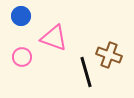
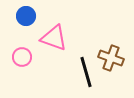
blue circle: moved 5 px right
brown cross: moved 2 px right, 3 px down
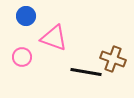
brown cross: moved 2 px right, 1 px down
black line: rotated 64 degrees counterclockwise
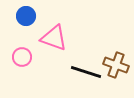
brown cross: moved 3 px right, 6 px down
black line: rotated 8 degrees clockwise
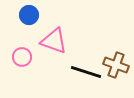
blue circle: moved 3 px right, 1 px up
pink triangle: moved 3 px down
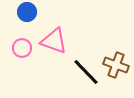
blue circle: moved 2 px left, 3 px up
pink circle: moved 9 px up
black line: rotated 28 degrees clockwise
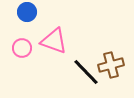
brown cross: moved 5 px left; rotated 35 degrees counterclockwise
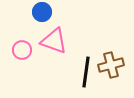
blue circle: moved 15 px right
pink circle: moved 2 px down
black line: rotated 52 degrees clockwise
